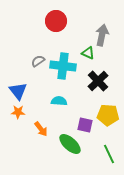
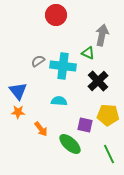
red circle: moved 6 px up
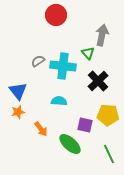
green triangle: rotated 24 degrees clockwise
orange star: rotated 16 degrees counterclockwise
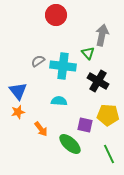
black cross: rotated 15 degrees counterclockwise
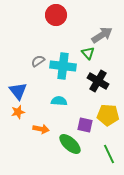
gray arrow: rotated 45 degrees clockwise
orange arrow: rotated 42 degrees counterclockwise
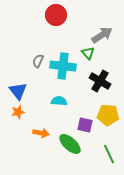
gray semicircle: rotated 32 degrees counterclockwise
black cross: moved 2 px right
orange arrow: moved 4 px down
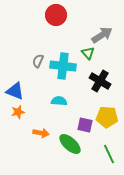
blue triangle: moved 3 px left; rotated 30 degrees counterclockwise
yellow pentagon: moved 1 px left, 2 px down
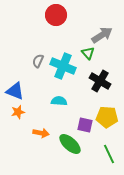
cyan cross: rotated 15 degrees clockwise
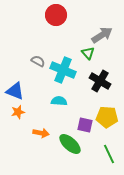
gray semicircle: rotated 96 degrees clockwise
cyan cross: moved 4 px down
